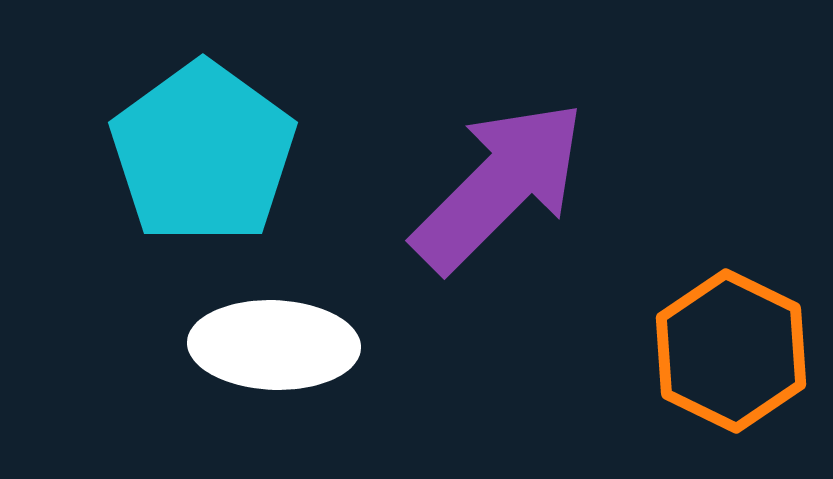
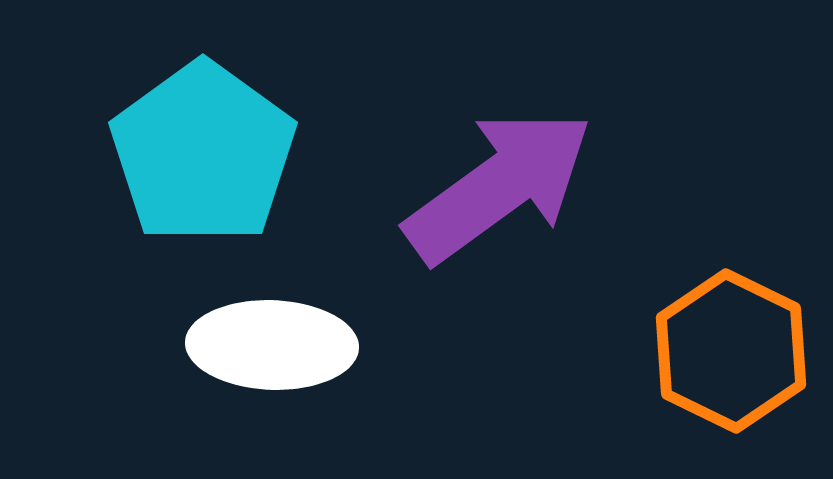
purple arrow: rotated 9 degrees clockwise
white ellipse: moved 2 px left
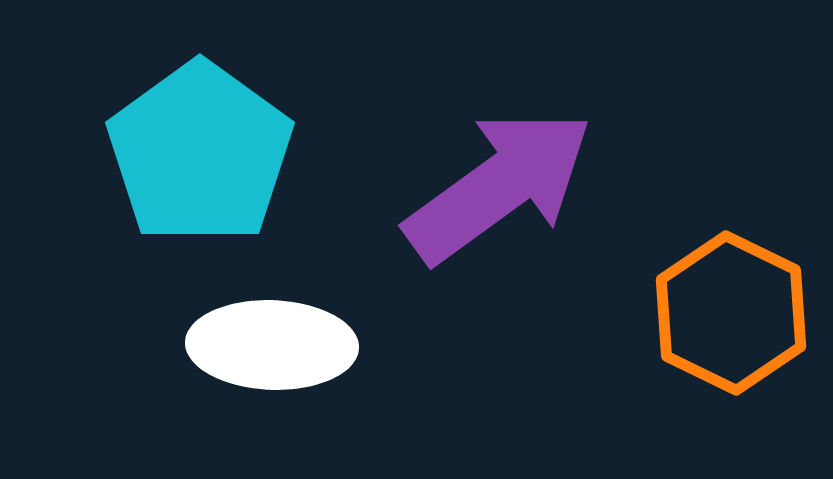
cyan pentagon: moved 3 px left
orange hexagon: moved 38 px up
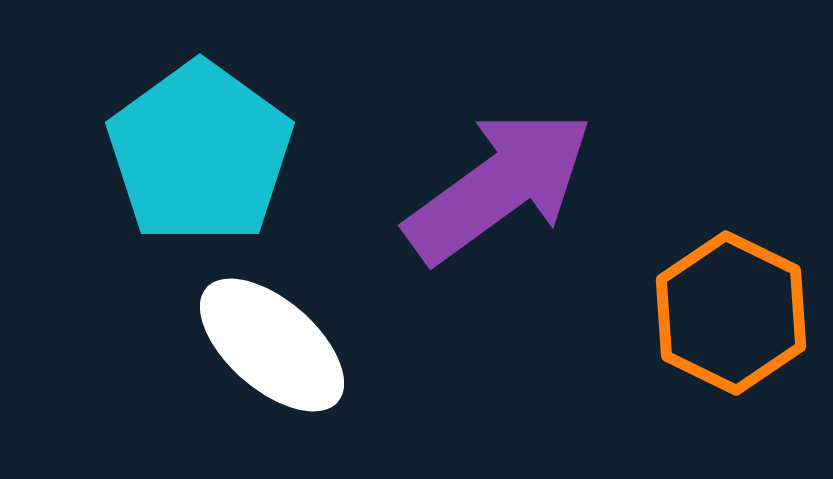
white ellipse: rotated 39 degrees clockwise
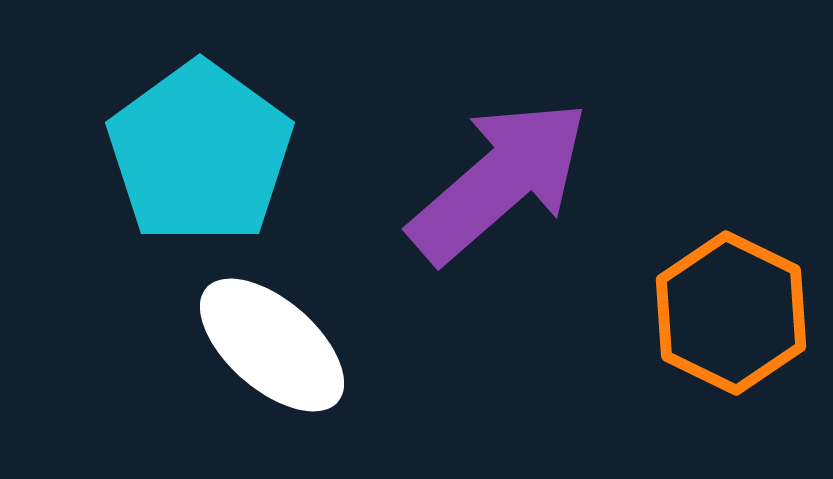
purple arrow: moved 5 px up; rotated 5 degrees counterclockwise
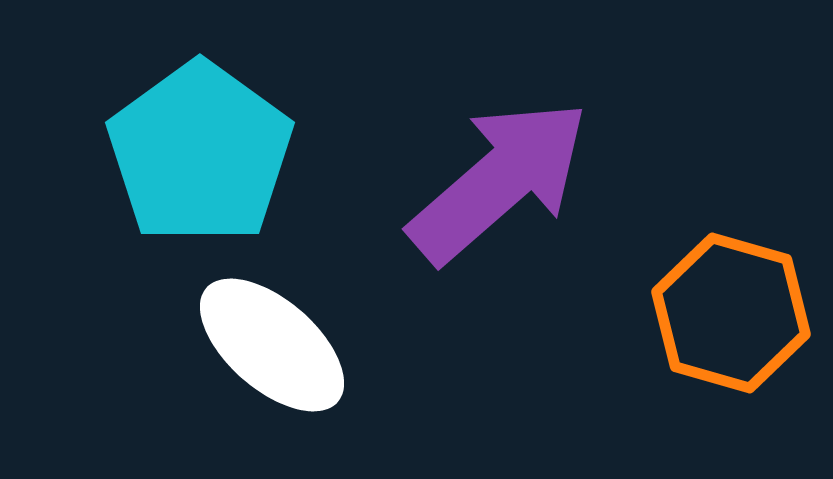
orange hexagon: rotated 10 degrees counterclockwise
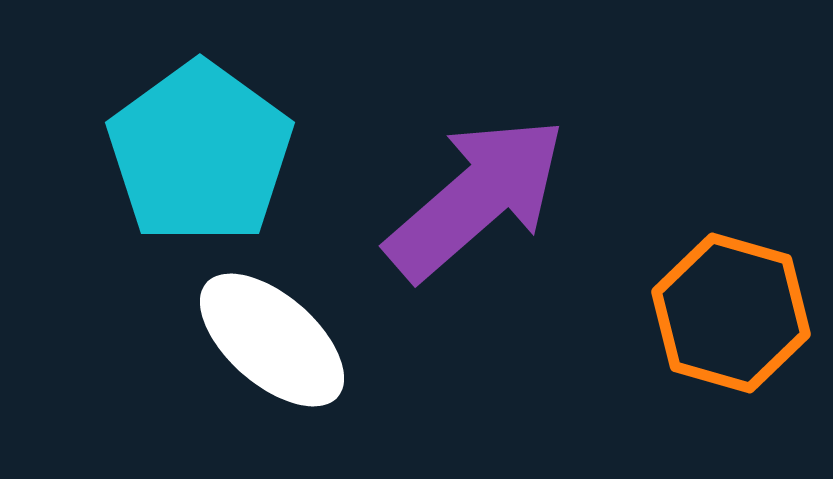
purple arrow: moved 23 px left, 17 px down
white ellipse: moved 5 px up
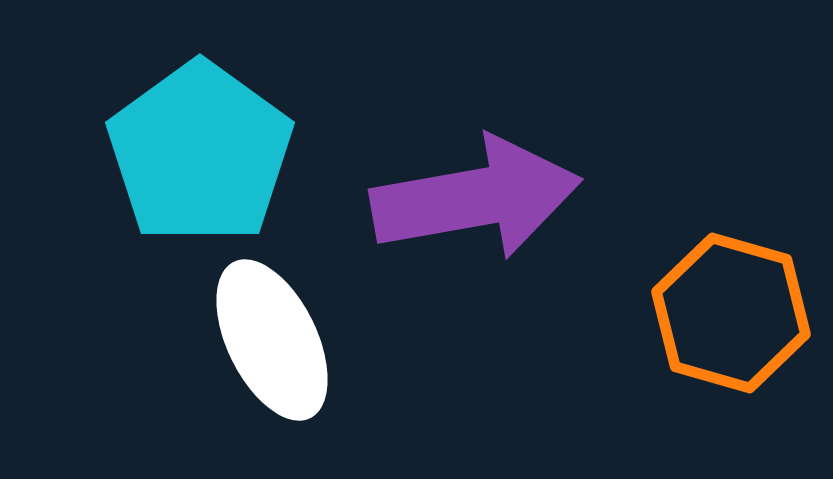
purple arrow: rotated 31 degrees clockwise
white ellipse: rotated 23 degrees clockwise
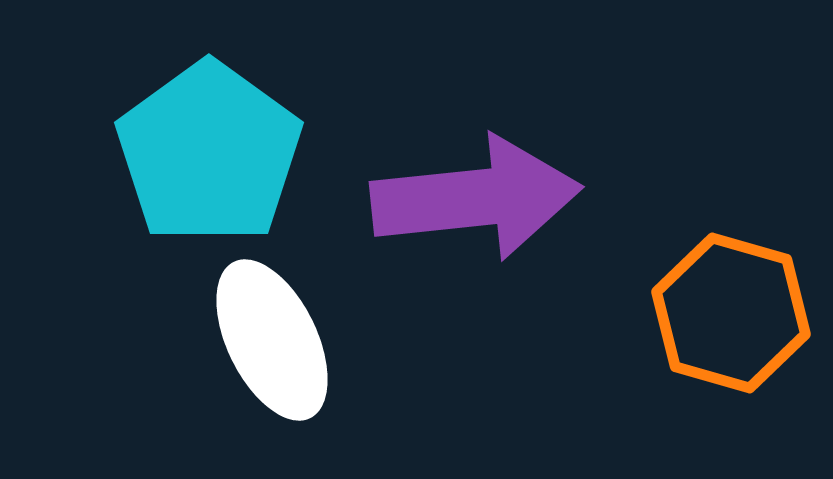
cyan pentagon: moved 9 px right
purple arrow: rotated 4 degrees clockwise
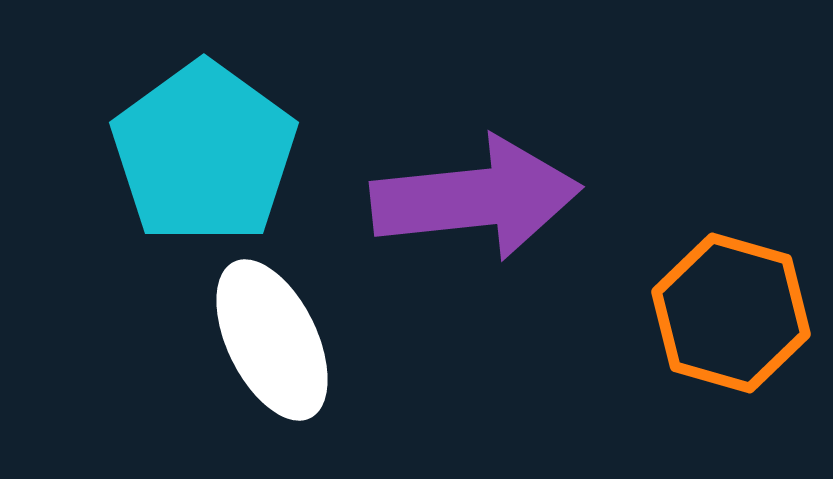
cyan pentagon: moved 5 px left
